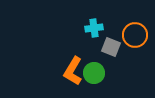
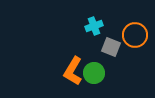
cyan cross: moved 2 px up; rotated 12 degrees counterclockwise
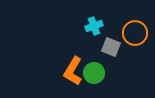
orange circle: moved 2 px up
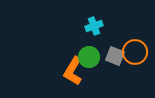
orange circle: moved 19 px down
gray square: moved 4 px right, 9 px down
green circle: moved 5 px left, 16 px up
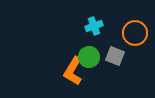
orange circle: moved 19 px up
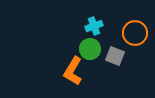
green circle: moved 1 px right, 8 px up
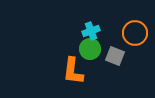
cyan cross: moved 3 px left, 5 px down
orange L-shape: rotated 24 degrees counterclockwise
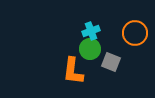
gray square: moved 4 px left, 6 px down
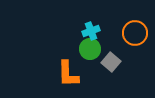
gray square: rotated 18 degrees clockwise
orange L-shape: moved 5 px left, 3 px down; rotated 8 degrees counterclockwise
